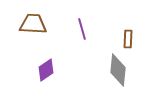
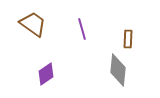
brown trapezoid: rotated 32 degrees clockwise
purple diamond: moved 4 px down
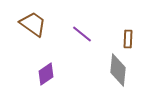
purple line: moved 5 px down; rotated 35 degrees counterclockwise
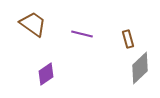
purple line: rotated 25 degrees counterclockwise
brown rectangle: rotated 18 degrees counterclockwise
gray diamond: moved 22 px right, 2 px up; rotated 40 degrees clockwise
